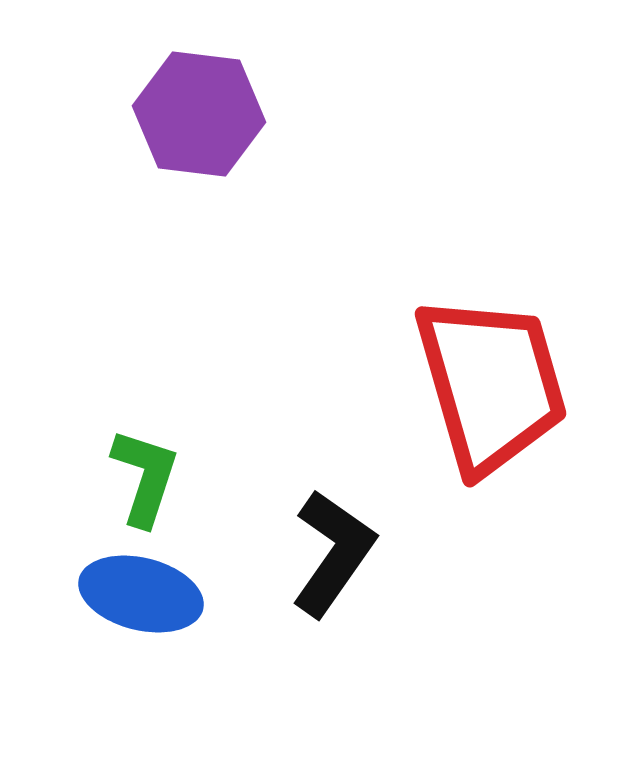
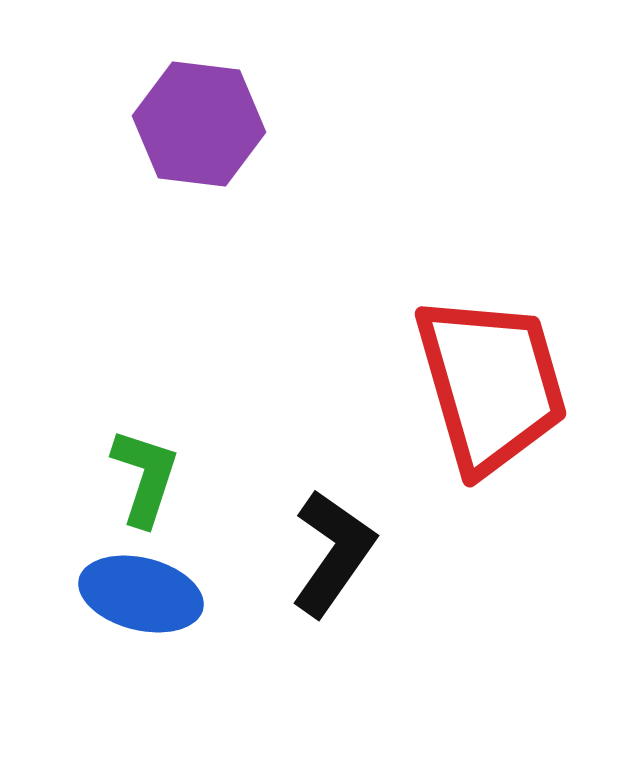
purple hexagon: moved 10 px down
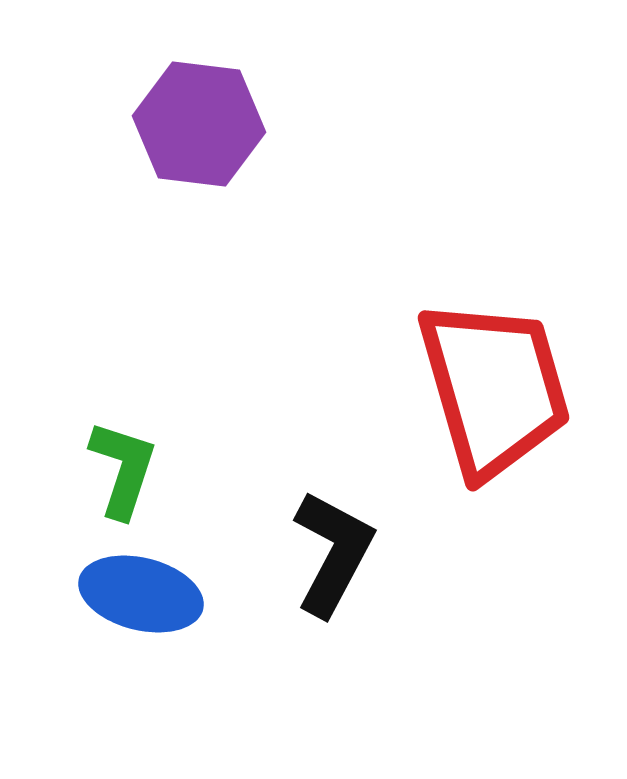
red trapezoid: moved 3 px right, 4 px down
green L-shape: moved 22 px left, 8 px up
black L-shape: rotated 7 degrees counterclockwise
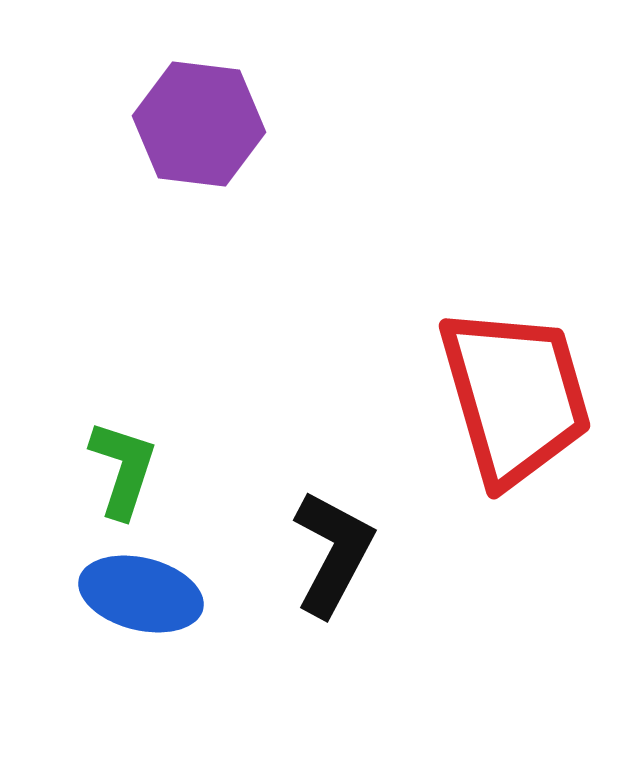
red trapezoid: moved 21 px right, 8 px down
